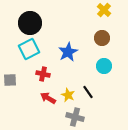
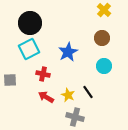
red arrow: moved 2 px left, 1 px up
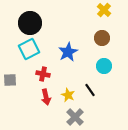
black line: moved 2 px right, 2 px up
red arrow: rotated 133 degrees counterclockwise
gray cross: rotated 30 degrees clockwise
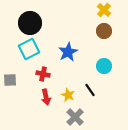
brown circle: moved 2 px right, 7 px up
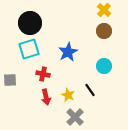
cyan square: rotated 10 degrees clockwise
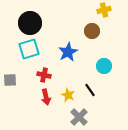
yellow cross: rotated 32 degrees clockwise
brown circle: moved 12 px left
red cross: moved 1 px right, 1 px down
gray cross: moved 4 px right
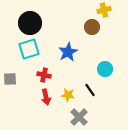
brown circle: moved 4 px up
cyan circle: moved 1 px right, 3 px down
gray square: moved 1 px up
yellow star: rotated 16 degrees counterclockwise
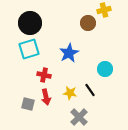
brown circle: moved 4 px left, 4 px up
blue star: moved 1 px right, 1 px down
gray square: moved 18 px right, 25 px down; rotated 16 degrees clockwise
yellow star: moved 2 px right, 2 px up
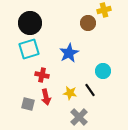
cyan circle: moved 2 px left, 2 px down
red cross: moved 2 px left
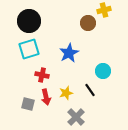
black circle: moved 1 px left, 2 px up
yellow star: moved 4 px left; rotated 24 degrees counterclockwise
gray cross: moved 3 px left
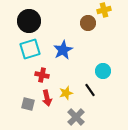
cyan square: moved 1 px right
blue star: moved 6 px left, 3 px up
red arrow: moved 1 px right, 1 px down
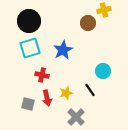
cyan square: moved 1 px up
